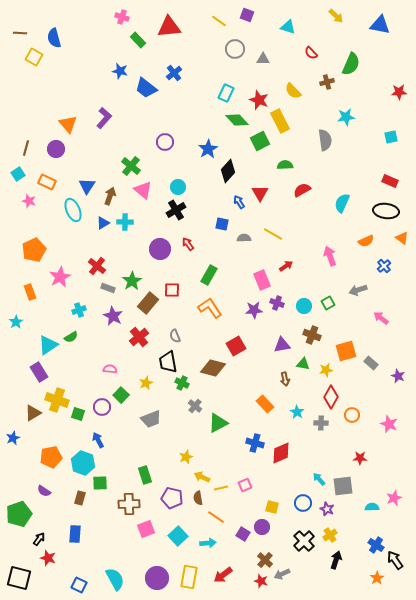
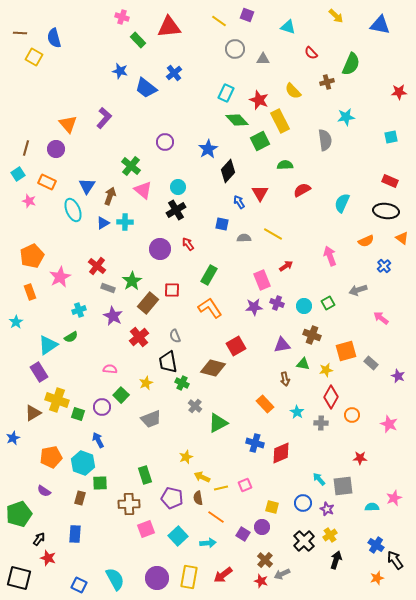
orange pentagon at (34, 250): moved 2 px left, 6 px down
purple star at (254, 310): moved 3 px up
orange star at (377, 578): rotated 16 degrees clockwise
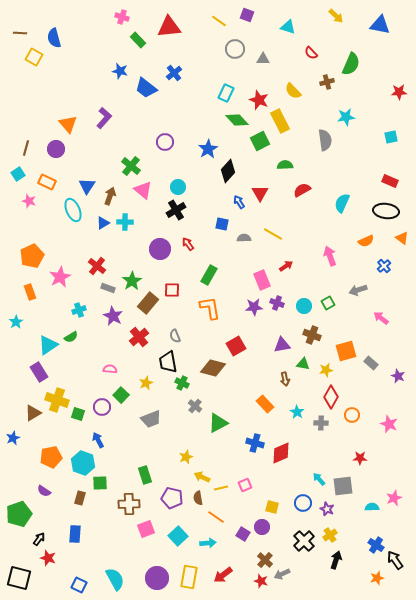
orange L-shape at (210, 308): rotated 25 degrees clockwise
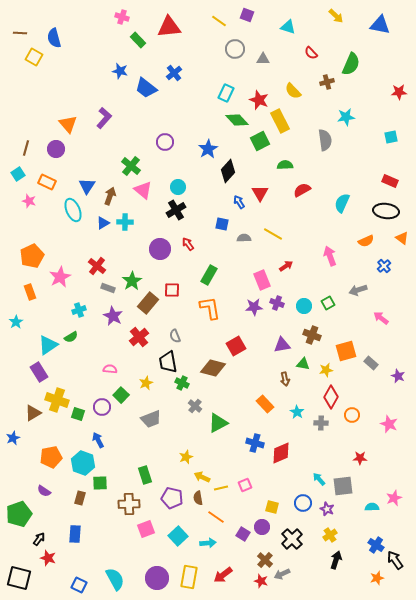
black cross at (304, 541): moved 12 px left, 2 px up
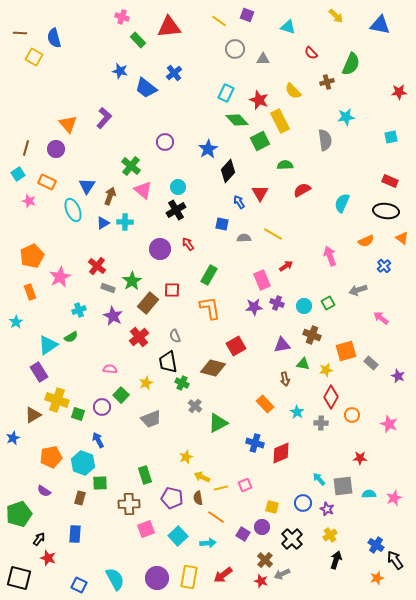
brown triangle at (33, 413): moved 2 px down
cyan semicircle at (372, 507): moved 3 px left, 13 px up
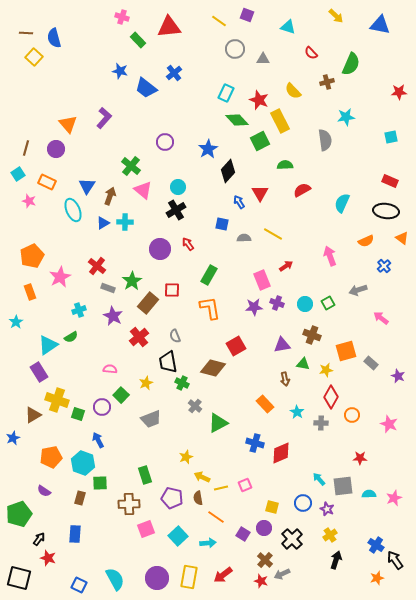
brown line at (20, 33): moved 6 px right
yellow square at (34, 57): rotated 12 degrees clockwise
cyan circle at (304, 306): moved 1 px right, 2 px up
purple circle at (262, 527): moved 2 px right, 1 px down
